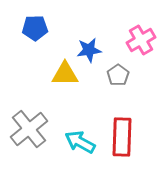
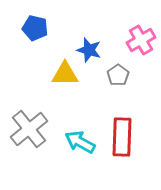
blue pentagon: rotated 15 degrees clockwise
blue star: rotated 25 degrees clockwise
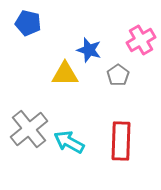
blue pentagon: moved 7 px left, 5 px up
red rectangle: moved 1 px left, 4 px down
cyan arrow: moved 11 px left
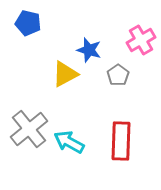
yellow triangle: rotated 28 degrees counterclockwise
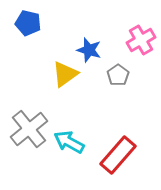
yellow triangle: rotated 8 degrees counterclockwise
red rectangle: moved 3 px left, 14 px down; rotated 39 degrees clockwise
